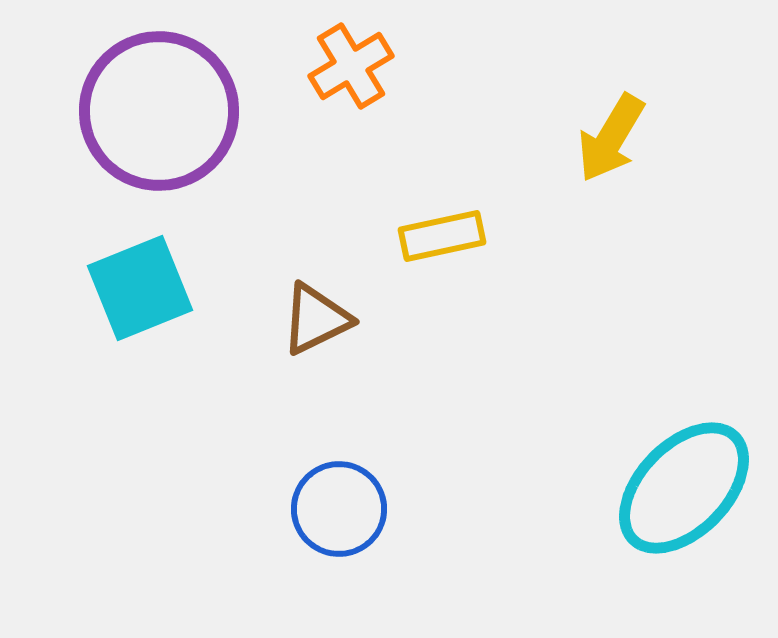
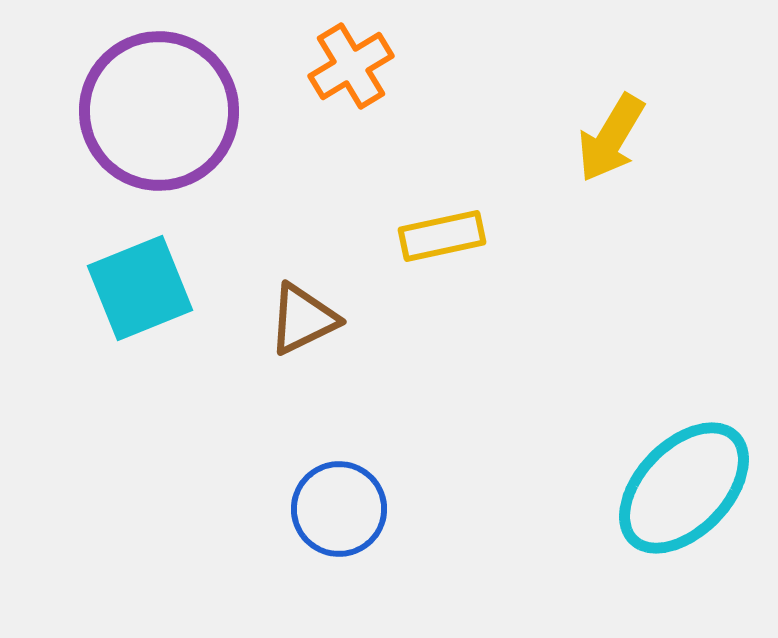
brown triangle: moved 13 px left
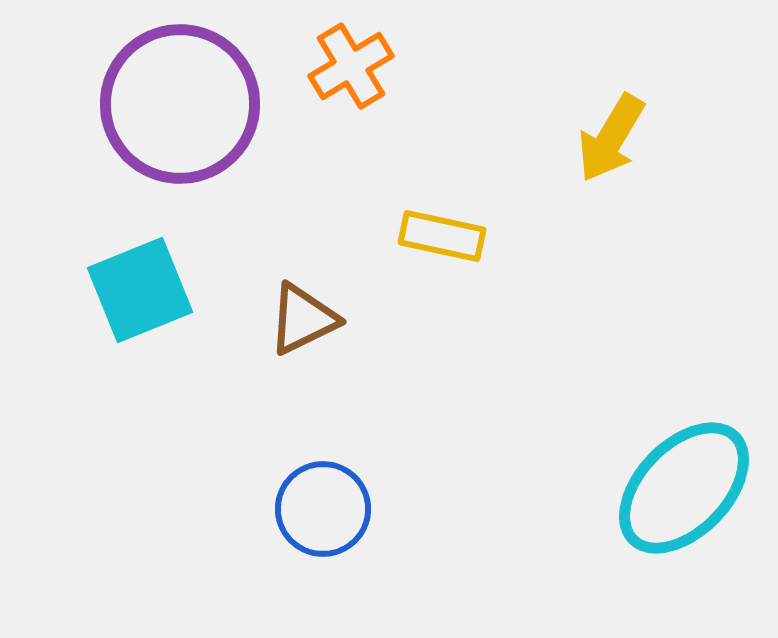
purple circle: moved 21 px right, 7 px up
yellow rectangle: rotated 24 degrees clockwise
cyan square: moved 2 px down
blue circle: moved 16 px left
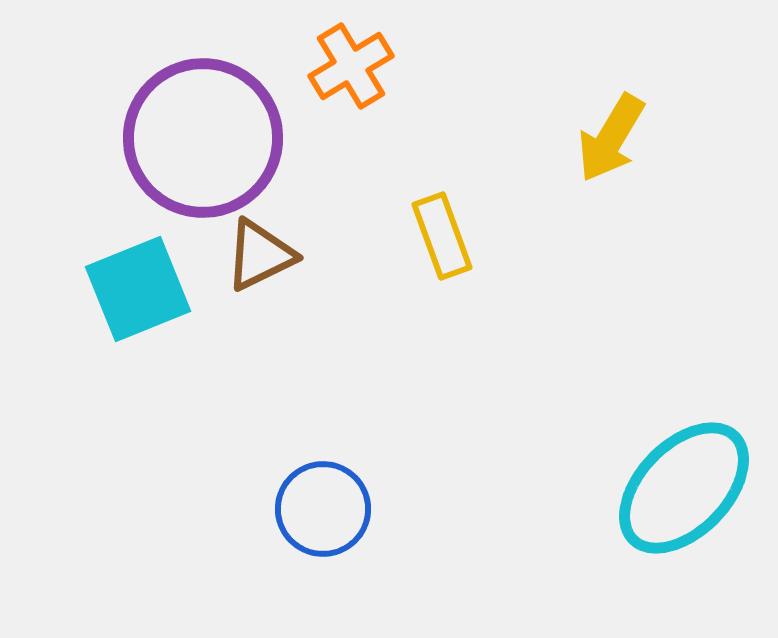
purple circle: moved 23 px right, 34 px down
yellow rectangle: rotated 58 degrees clockwise
cyan square: moved 2 px left, 1 px up
brown triangle: moved 43 px left, 64 px up
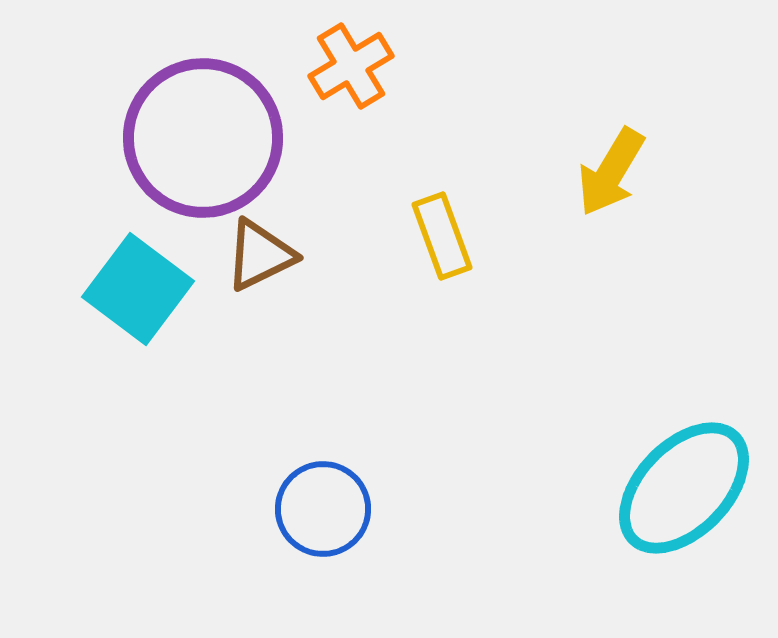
yellow arrow: moved 34 px down
cyan square: rotated 31 degrees counterclockwise
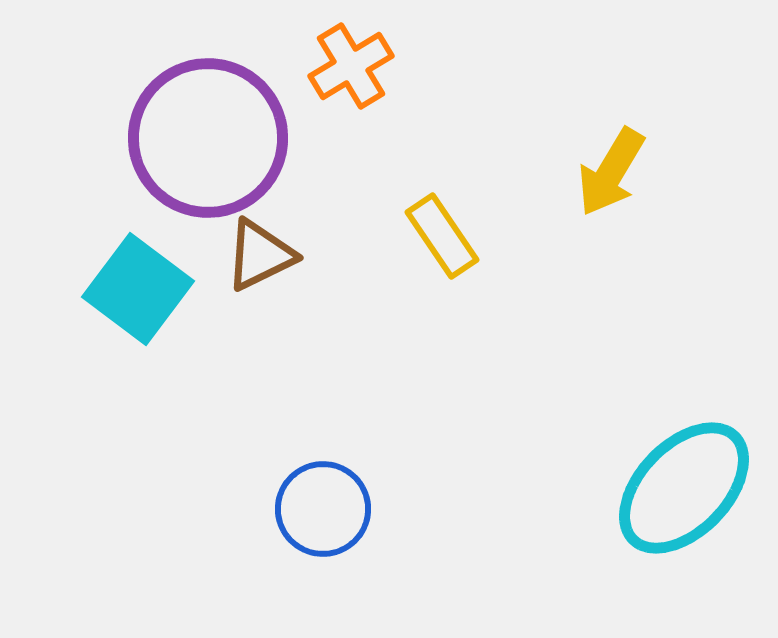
purple circle: moved 5 px right
yellow rectangle: rotated 14 degrees counterclockwise
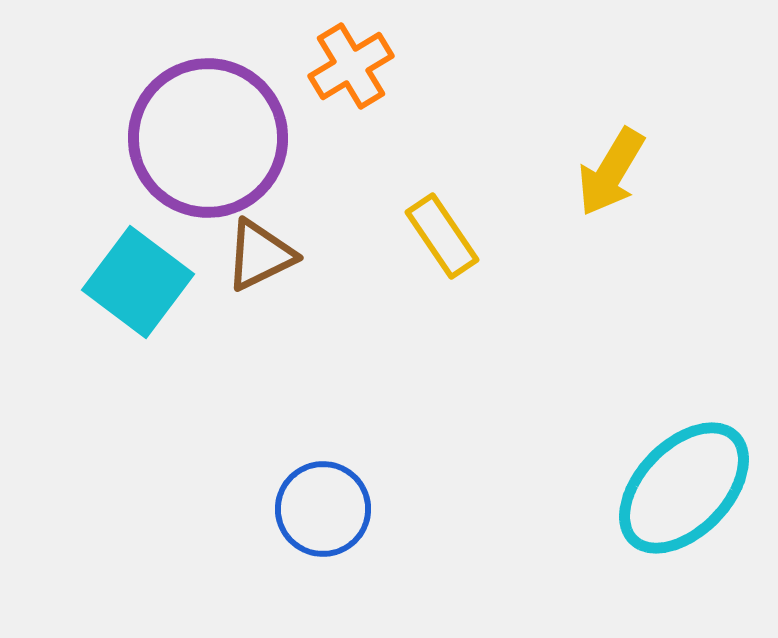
cyan square: moved 7 px up
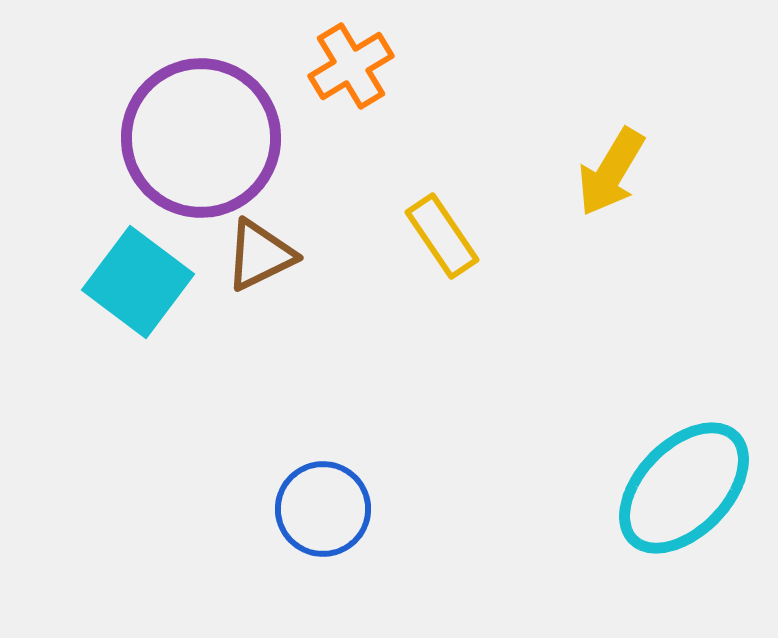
purple circle: moved 7 px left
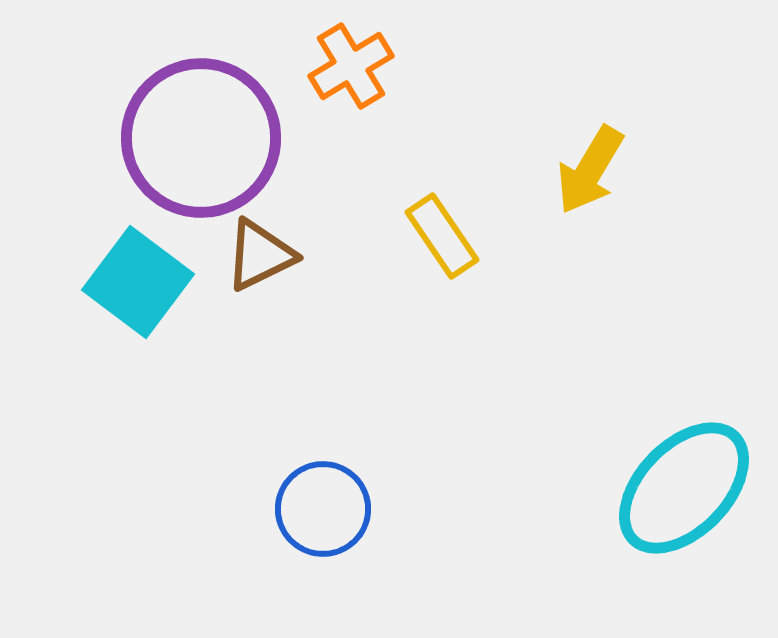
yellow arrow: moved 21 px left, 2 px up
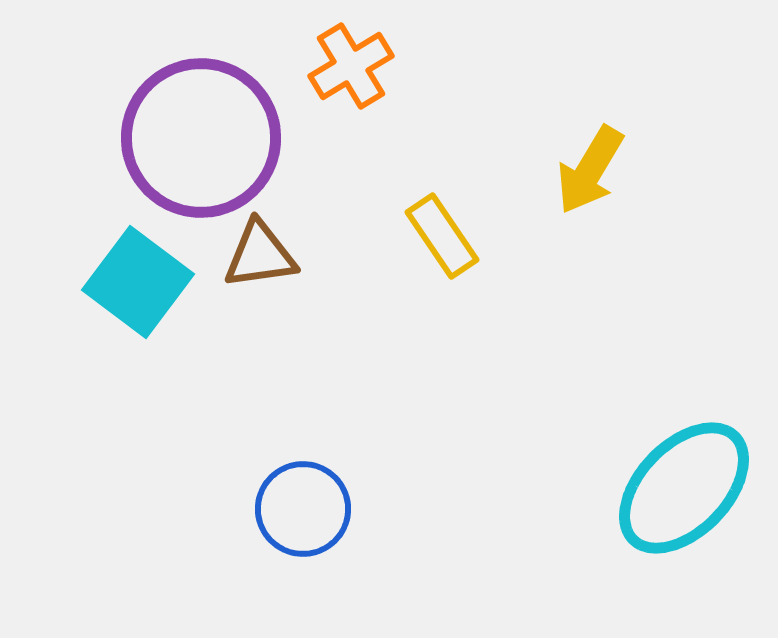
brown triangle: rotated 18 degrees clockwise
blue circle: moved 20 px left
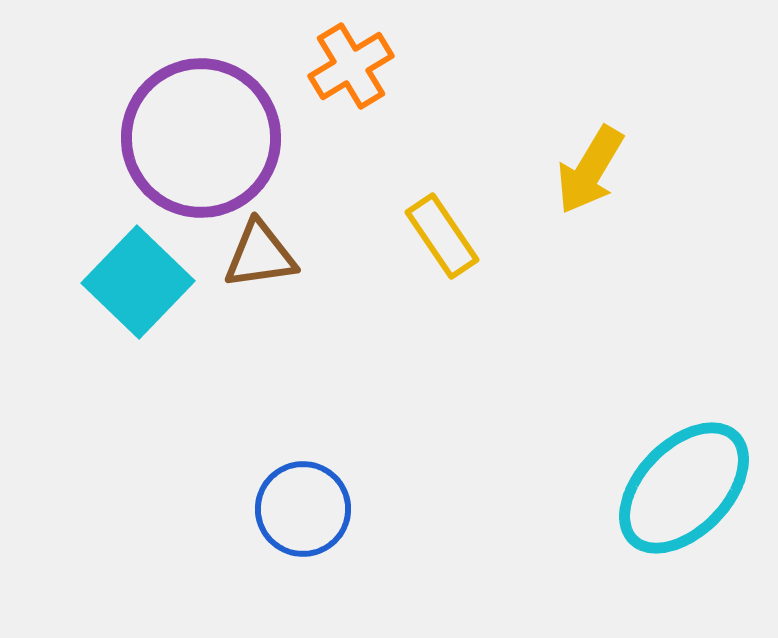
cyan square: rotated 7 degrees clockwise
